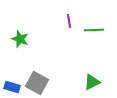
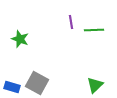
purple line: moved 2 px right, 1 px down
green triangle: moved 3 px right, 3 px down; rotated 18 degrees counterclockwise
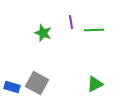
green star: moved 23 px right, 6 px up
green triangle: moved 1 px up; rotated 18 degrees clockwise
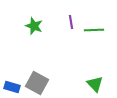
green star: moved 9 px left, 7 px up
green triangle: rotated 48 degrees counterclockwise
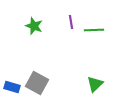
green triangle: rotated 30 degrees clockwise
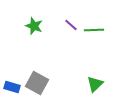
purple line: moved 3 px down; rotated 40 degrees counterclockwise
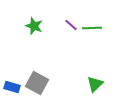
green line: moved 2 px left, 2 px up
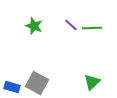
green triangle: moved 3 px left, 2 px up
